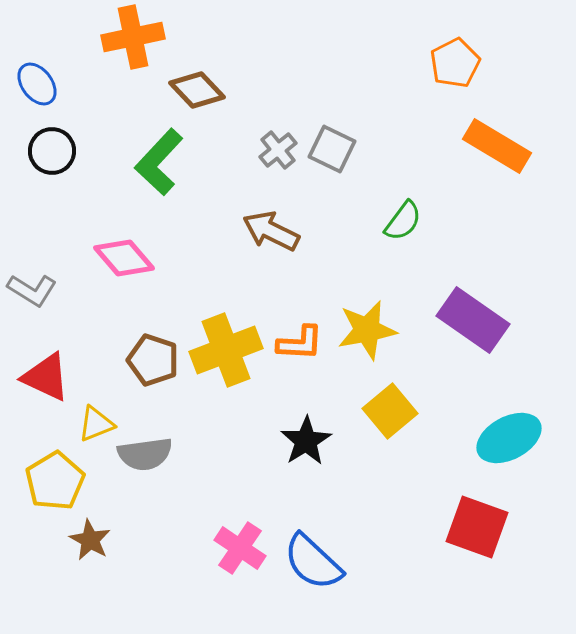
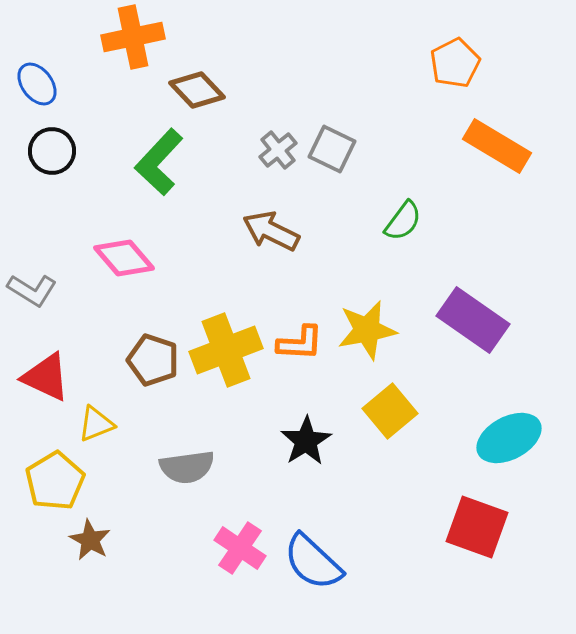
gray semicircle: moved 42 px right, 13 px down
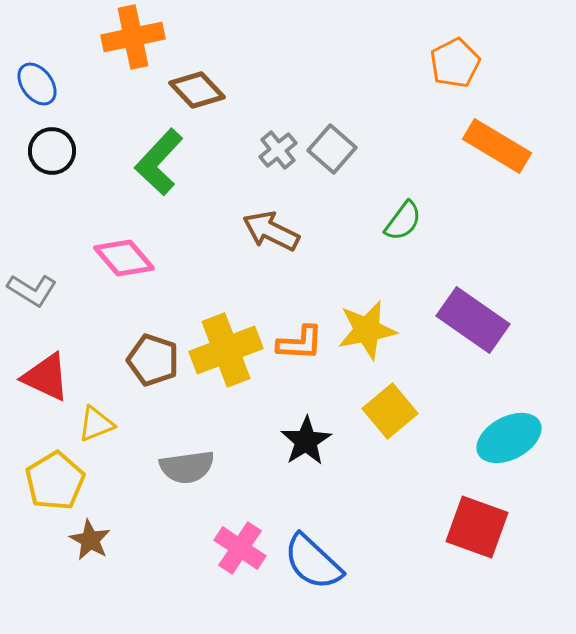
gray square: rotated 15 degrees clockwise
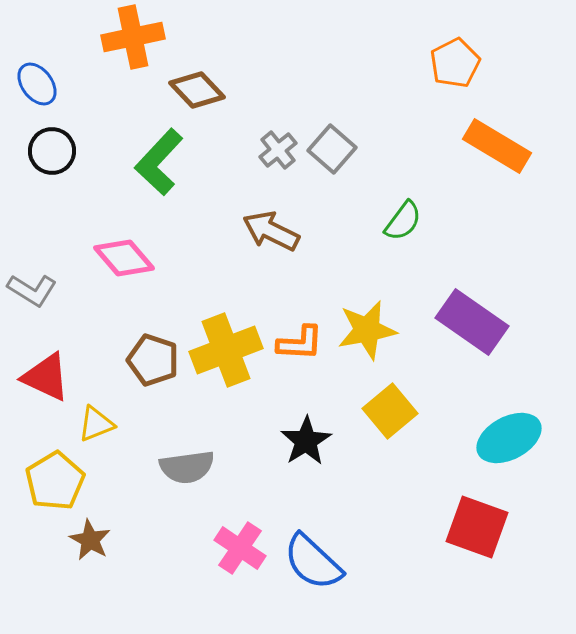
purple rectangle: moved 1 px left, 2 px down
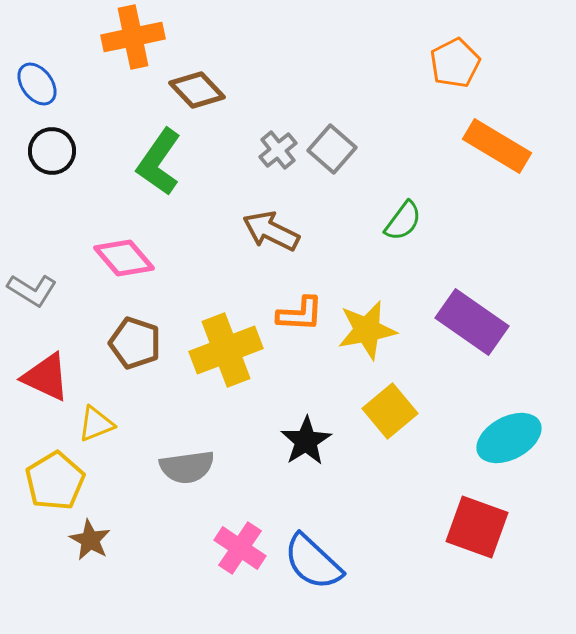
green L-shape: rotated 8 degrees counterclockwise
orange L-shape: moved 29 px up
brown pentagon: moved 18 px left, 17 px up
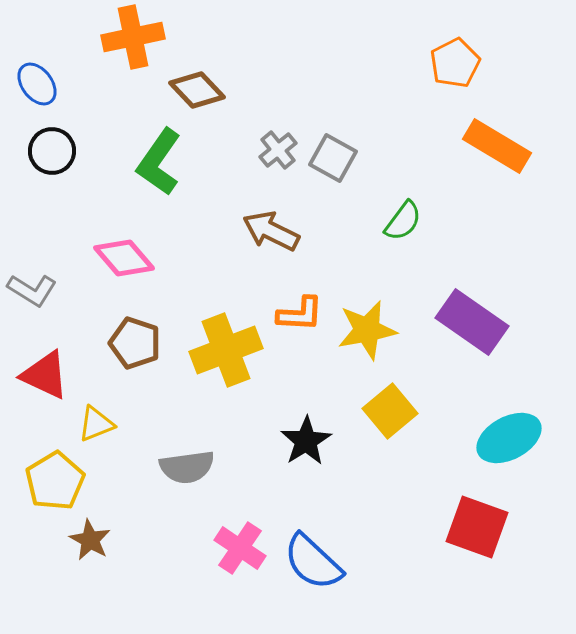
gray square: moved 1 px right, 9 px down; rotated 12 degrees counterclockwise
red triangle: moved 1 px left, 2 px up
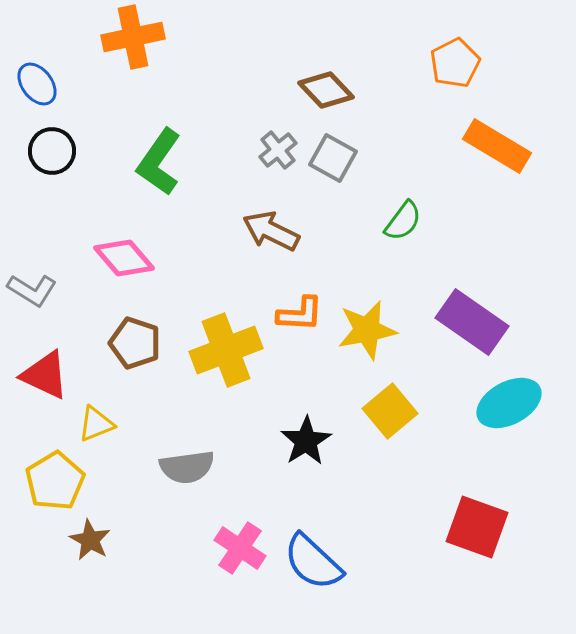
brown diamond: moved 129 px right
cyan ellipse: moved 35 px up
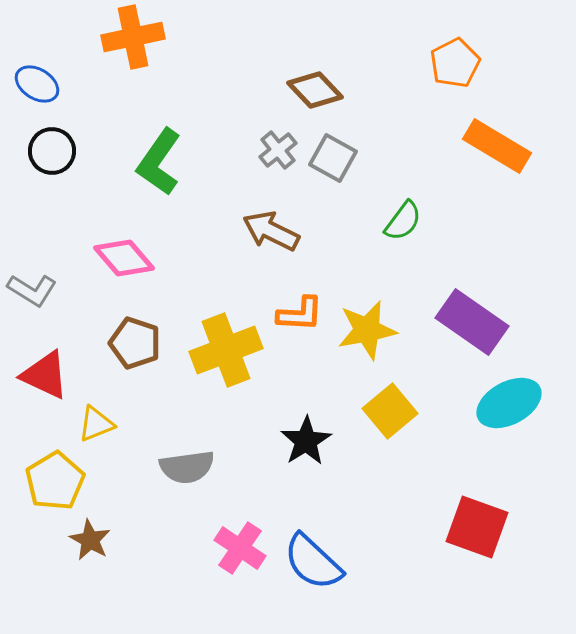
blue ellipse: rotated 21 degrees counterclockwise
brown diamond: moved 11 px left
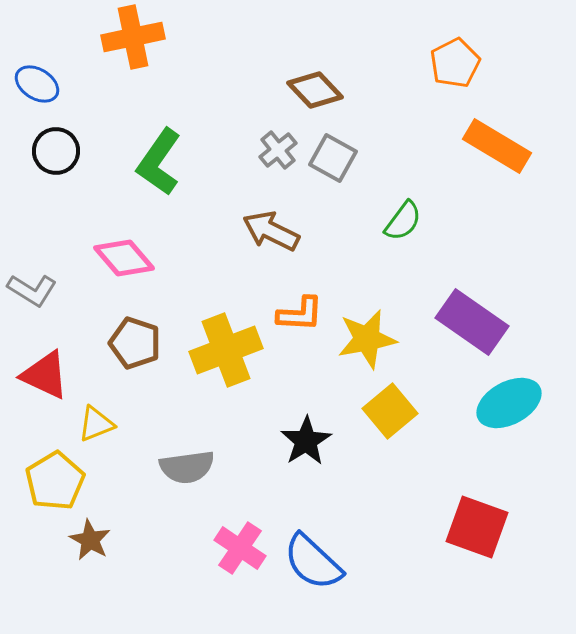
black circle: moved 4 px right
yellow star: moved 9 px down
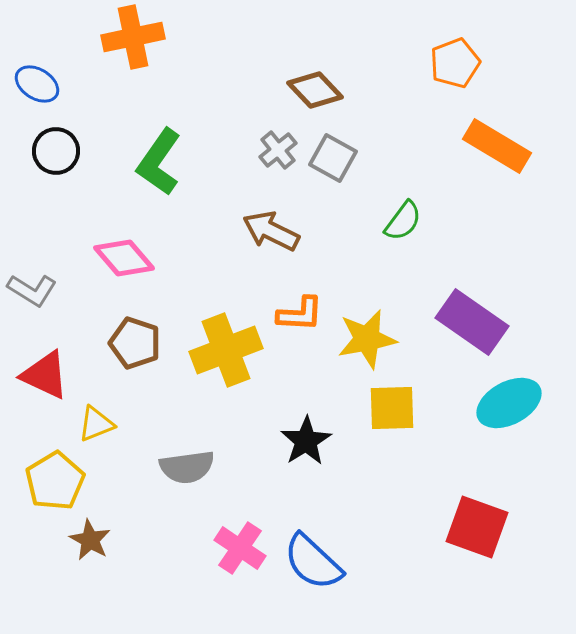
orange pentagon: rotated 6 degrees clockwise
yellow square: moved 2 px right, 3 px up; rotated 38 degrees clockwise
